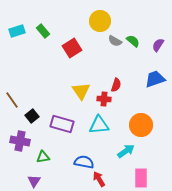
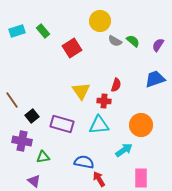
red cross: moved 2 px down
purple cross: moved 2 px right
cyan arrow: moved 2 px left, 1 px up
purple triangle: rotated 24 degrees counterclockwise
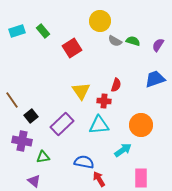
green semicircle: rotated 24 degrees counterclockwise
black square: moved 1 px left
purple rectangle: rotated 60 degrees counterclockwise
cyan arrow: moved 1 px left
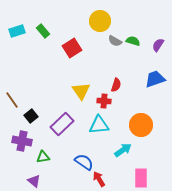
blue semicircle: rotated 24 degrees clockwise
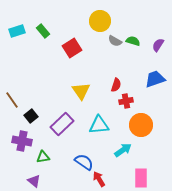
red cross: moved 22 px right; rotated 16 degrees counterclockwise
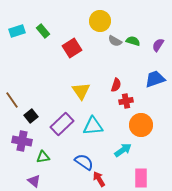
cyan triangle: moved 6 px left, 1 px down
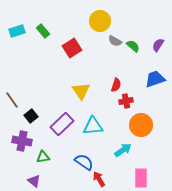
green semicircle: moved 5 px down; rotated 24 degrees clockwise
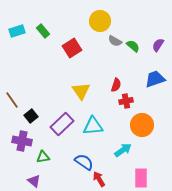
orange circle: moved 1 px right
